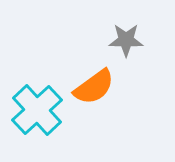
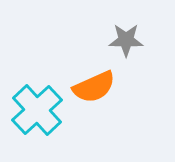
orange semicircle: rotated 12 degrees clockwise
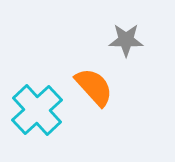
orange semicircle: rotated 108 degrees counterclockwise
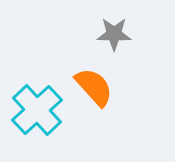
gray star: moved 12 px left, 6 px up
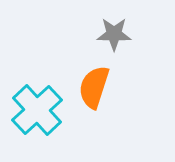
orange semicircle: rotated 120 degrees counterclockwise
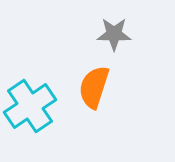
cyan cross: moved 7 px left, 4 px up; rotated 9 degrees clockwise
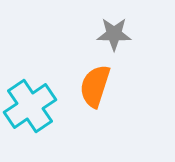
orange semicircle: moved 1 px right, 1 px up
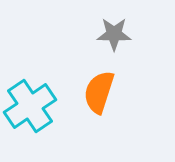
orange semicircle: moved 4 px right, 6 px down
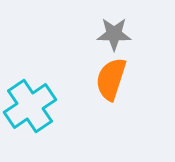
orange semicircle: moved 12 px right, 13 px up
